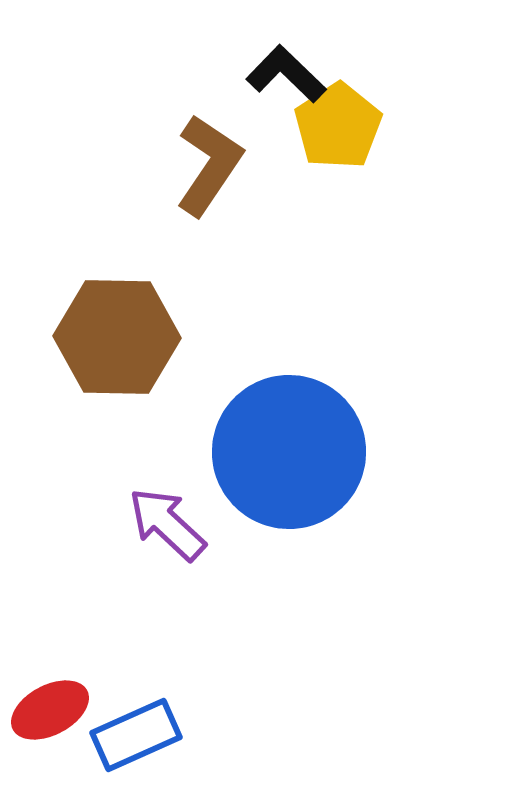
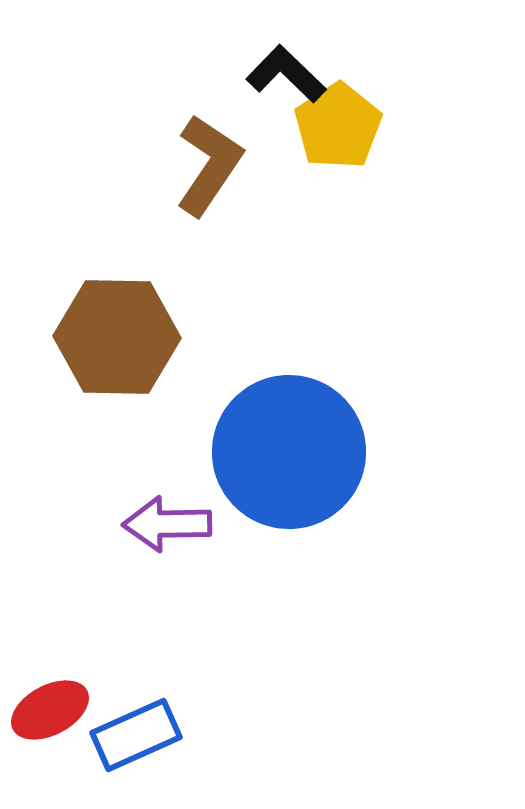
purple arrow: rotated 44 degrees counterclockwise
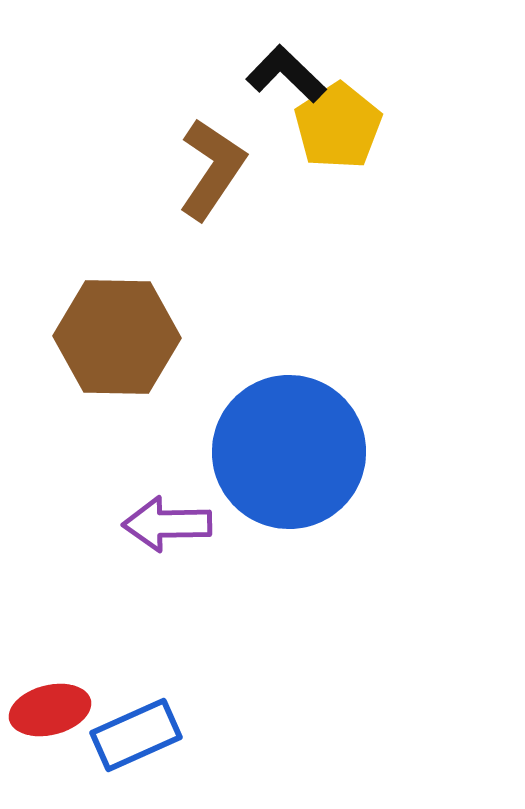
brown L-shape: moved 3 px right, 4 px down
red ellipse: rotated 14 degrees clockwise
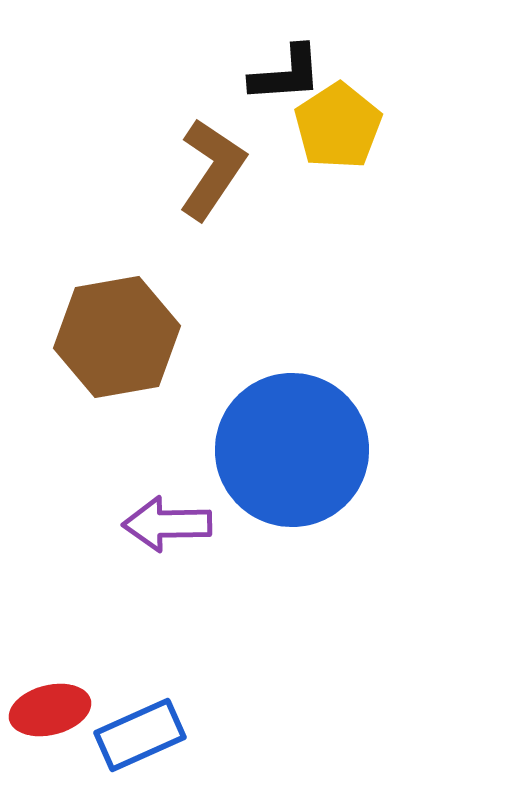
black L-shape: rotated 132 degrees clockwise
brown hexagon: rotated 11 degrees counterclockwise
blue circle: moved 3 px right, 2 px up
blue rectangle: moved 4 px right
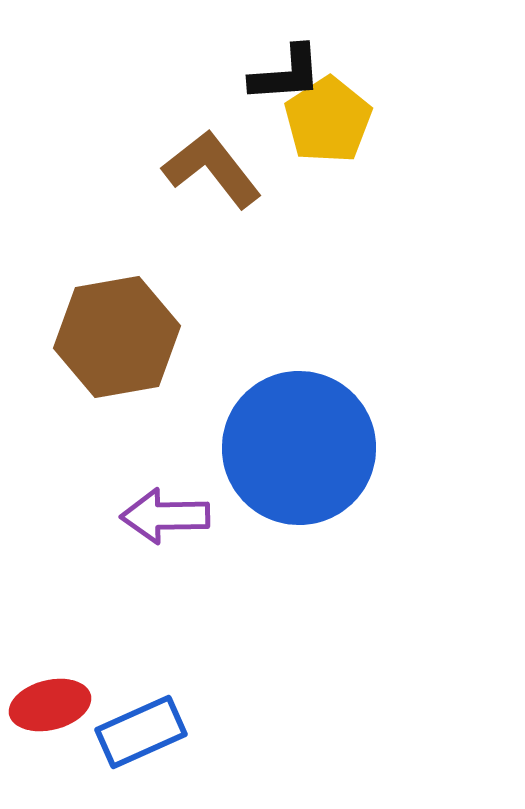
yellow pentagon: moved 10 px left, 6 px up
brown L-shape: rotated 72 degrees counterclockwise
blue circle: moved 7 px right, 2 px up
purple arrow: moved 2 px left, 8 px up
red ellipse: moved 5 px up
blue rectangle: moved 1 px right, 3 px up
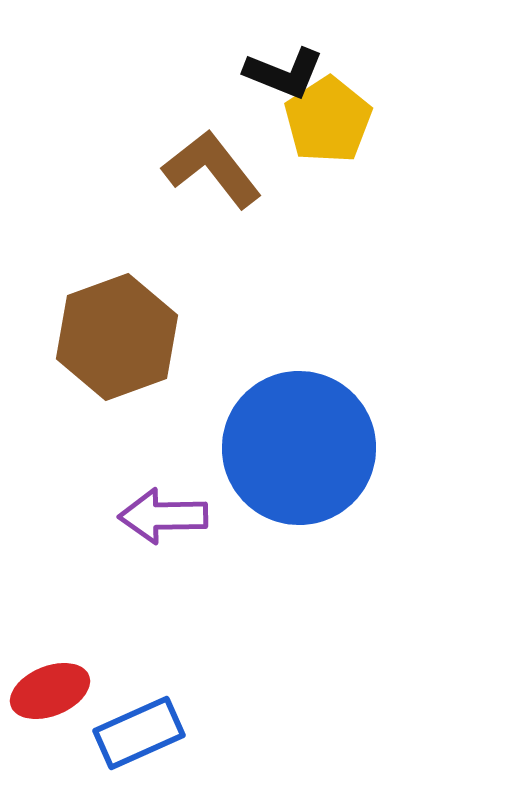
black L-shape: moved 2 px left, 1 px up; rotated 26 degrees clockwise
brown hexagon: rotated 10 degrees counterclockwise
purple arrow: moved 2 px left
red ellipse: moved 14 px up; rotated 8 degrees counterclockwise
blue rectangle: moved 2 px left, 1 px down
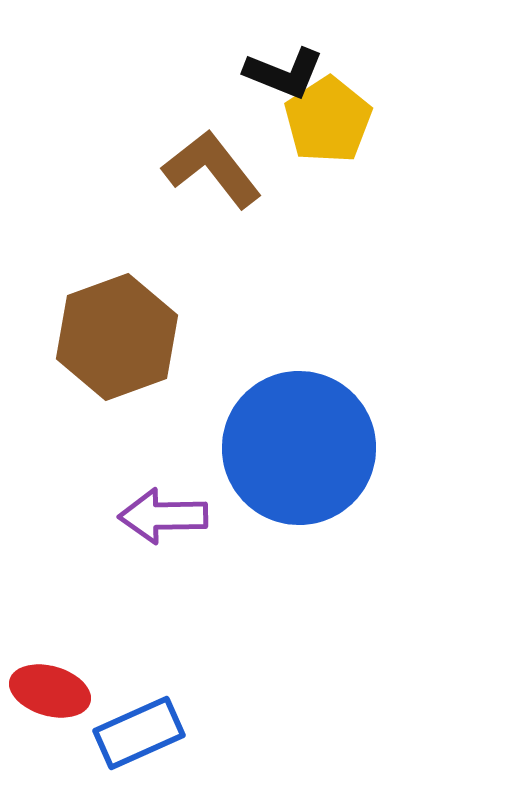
red ellipse: rotated 38 degrees clockwise
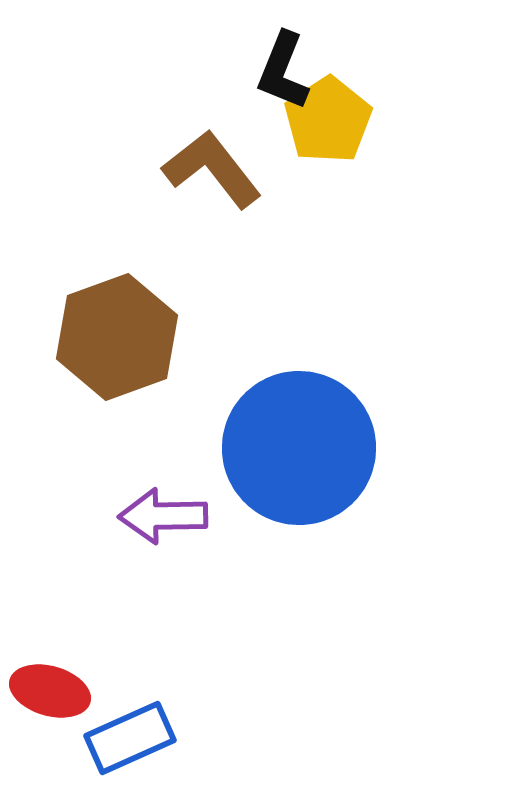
black L-shape: moved 1 px left, 2 px up; rotated 90 degrees clockwise
blue rectangle: moved 9 px left, 5 px down
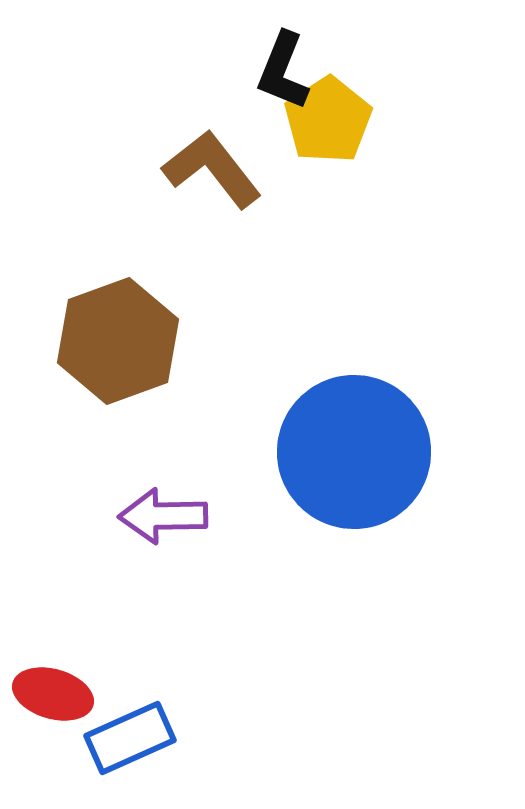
brown hexagon: moved 1 px right, 4 px down
blue circle: moved 55 px right, 4 px down
red ellipse: moved 3 px right, 3 px down
